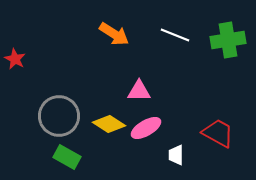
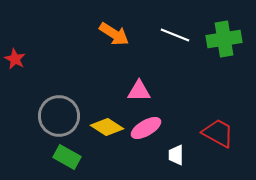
green cross: moved 4 px left, 1 px up
yellow diamond: moved 2 px left, 3 px down
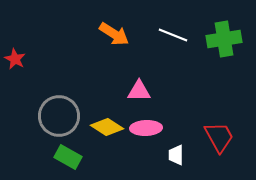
white line: moved 2 px left
pink ellipse: rotated 28 degrees clockwise
red trapezoid: moved 1 px right, 4 px down; rotated 32 degrees clockwise
green rectangle: moved 1 px right
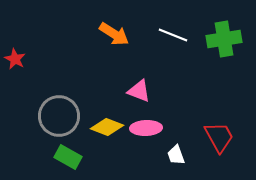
pink triangle: rotated 20 degrees clockwise
yellow diamond: rotated 12 degrees counterclockwise
white trapezoid: rotated 20 degrees counterclockwise
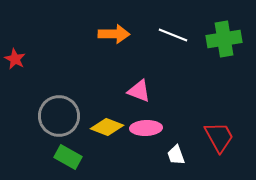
orange arrow: rotated 32 degrees counterclockwise
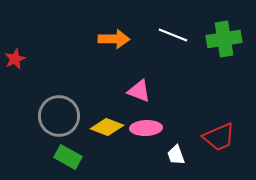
orange arrow: moved 5 px down
red star: rotated 20 degrees clockwise
red trapezoid: rotated 96 degrees clockwise
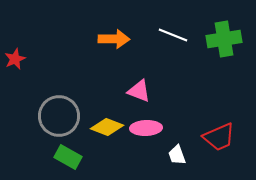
white trapezoid: moved 1 px right
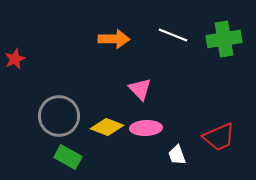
pink triangle: moved 1 px right, 2 px up; rotated 25 degrees clockwise
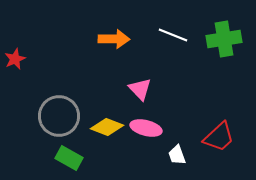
pink ellipse: rotated 16 degrees clockwise
red trapezoid: rotated 20 degrees counterclockwise
green rectangle: moved 1 px right, 1 px down
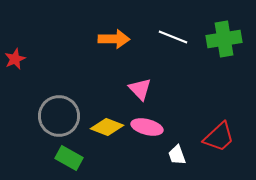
white line: moved 2 px down
pink ellipse: moved 1 px right, 1 px up
